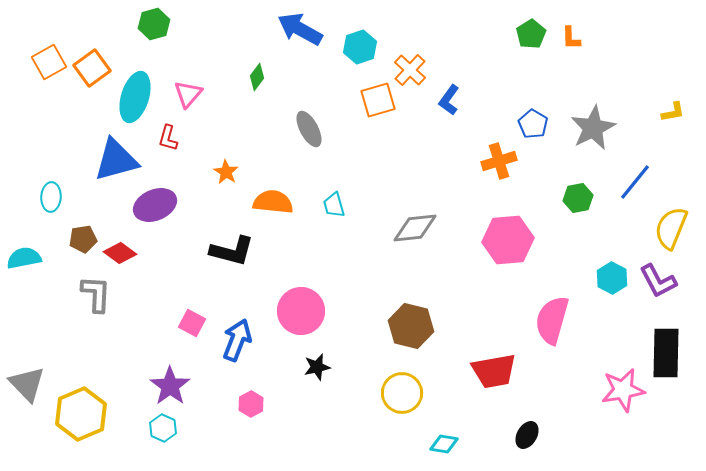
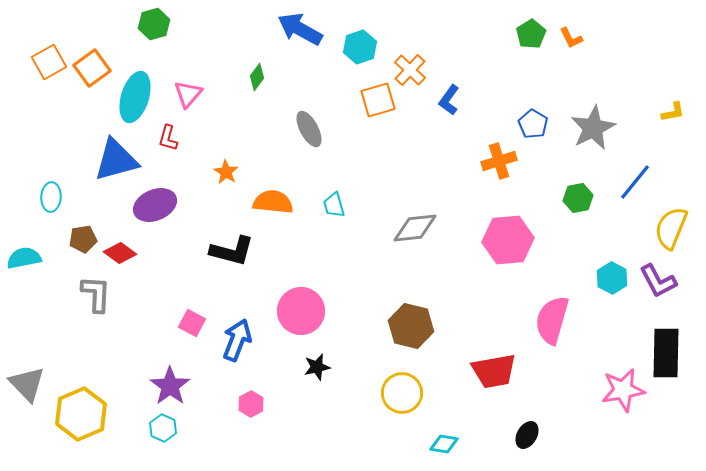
orange L-shape at (571, 38): rotated 25 degrees counterclockwise
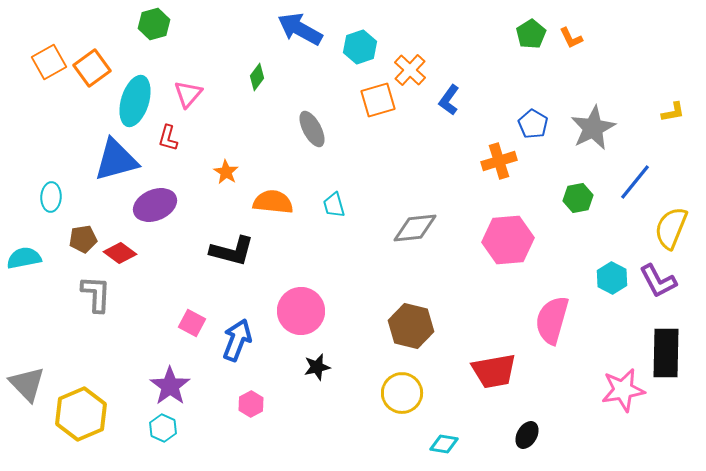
cyan ellipse at (135, 97): moved 4 px down
gray ellipse at (309, 129): moved 3 px right
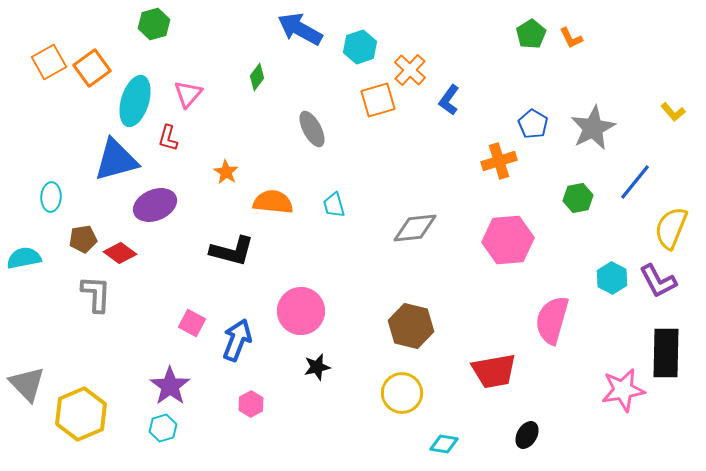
yellow L-shape at (673, 112): rotated 60 degrees clockwise
cyan hexagon at (163, 428): rotated 20 degrees clockwise
